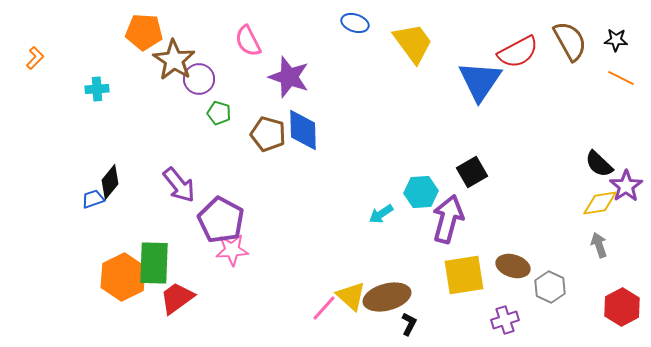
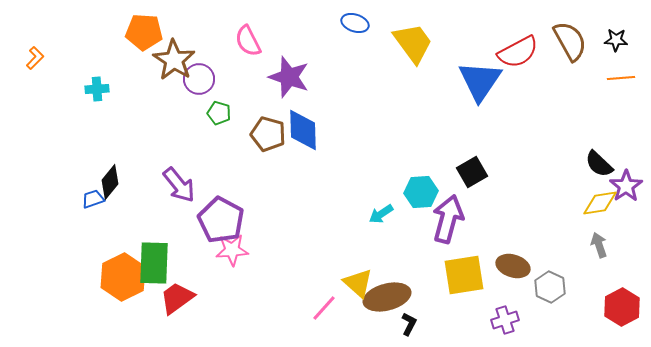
orange line at (621, 78): rotated 32 degrees counterclockwise
yellow triangle at (351, 296): moved 7 px right, 13 px up
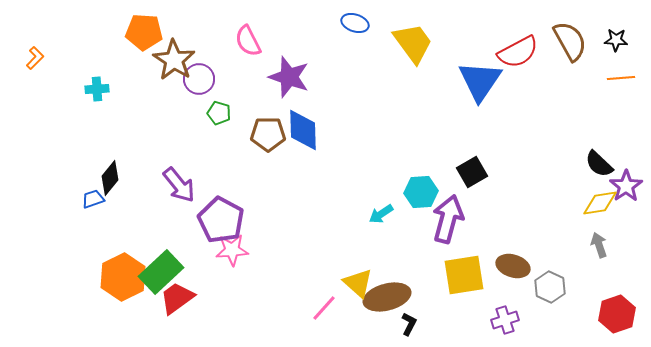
brown pentagon at (268, 134): rotated 16 degrees counterclockwise
black diamond at (110, 182): moved 4 px up
green rectangle at (154, 263): moved 7 px right, 9 px down; rotated 45 degrees clockwise
red hexagon at (622, 307): moved 5 px left, 7 px down; rotated 9 degrees clockwise
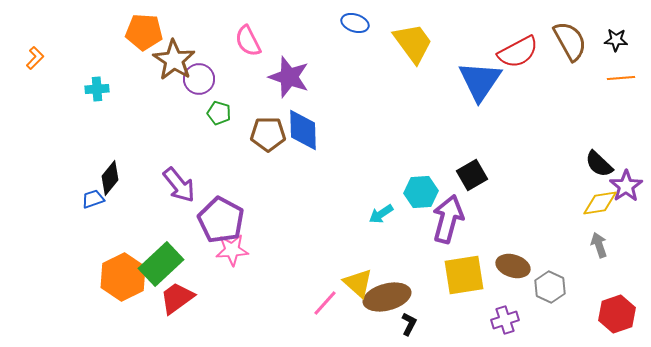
black square at (472, 172): moved 3 px down
green rectangle at (161, 272): moved 8 px up
pink line at (324, 308): moved 1 px right, 5 px up
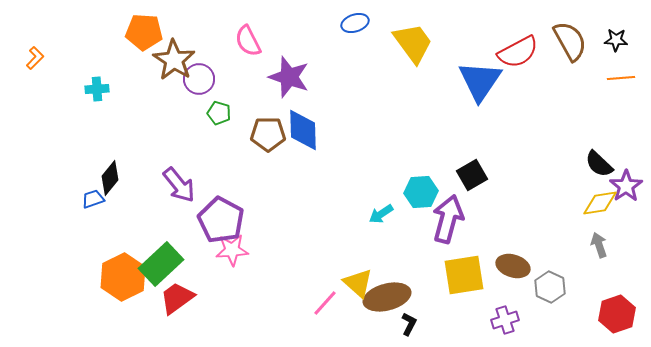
blue ellipse at (355, 23): rotated 36 degrees counterclockwise
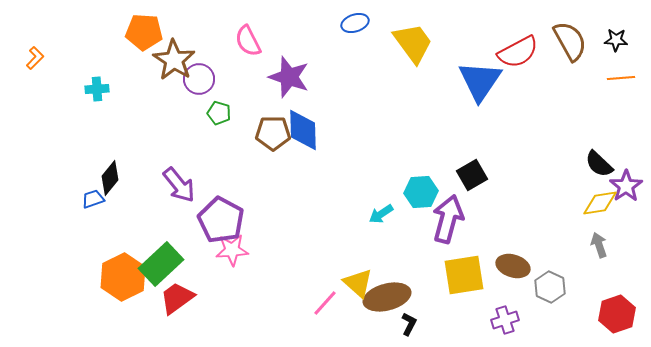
brown pentagon at (268, 134): moved 5 px right, 1 px up
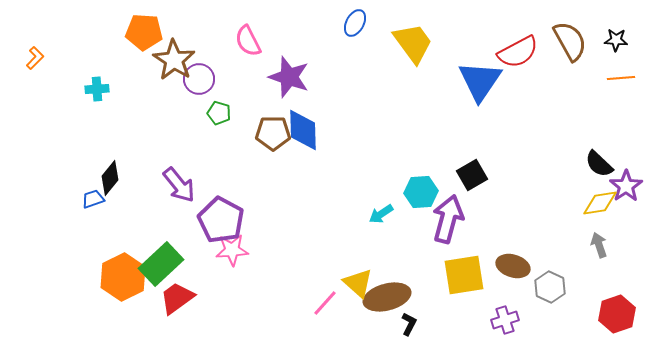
blue ellipse at (355, 23): rotated 44 degrees counterclockwise
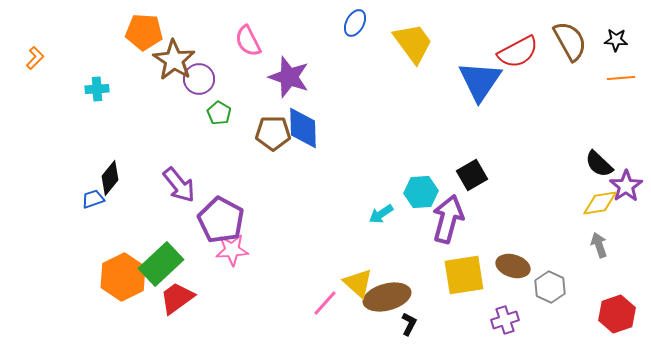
green pentagon at (219, 113): rotated 15 degrees clockwise
blue diamond at (303, 130): moved 2 px up
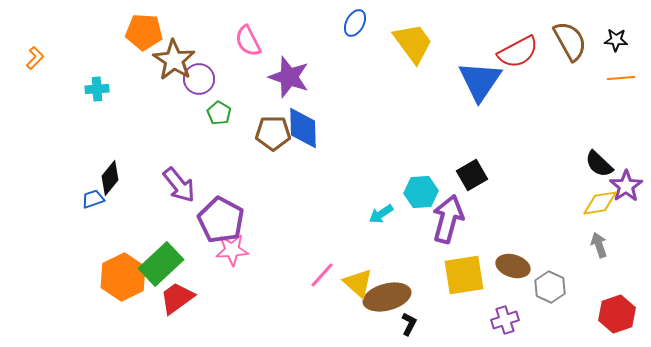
pink line at (325, 303): moved 3 px left, 28 px up
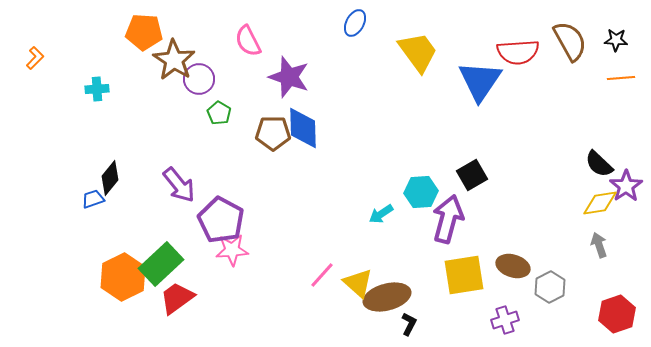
yellow trapezoid at (413, 43): moved 5 px right, 9 px down
red semicircle at (518, 52): rotated 24 degrees clockwise
gray hexagon at (550, 287): rotated 8 degrees clockwise
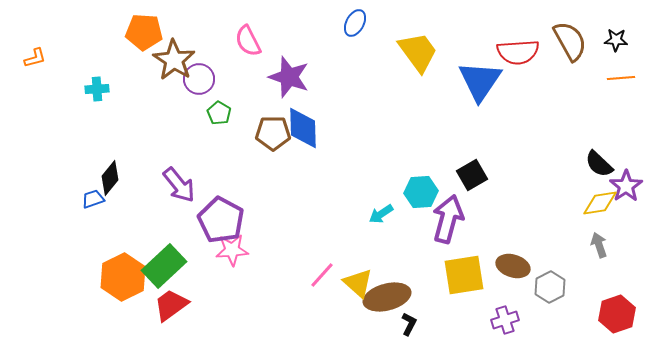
orange L-shape at (35, 58): rotated 30 degrees clockwise
green rectangle at (161, 264): moved 3 px right, 2 px down
red trapezoid at (177, 298): moved 6 px left, 7 px down
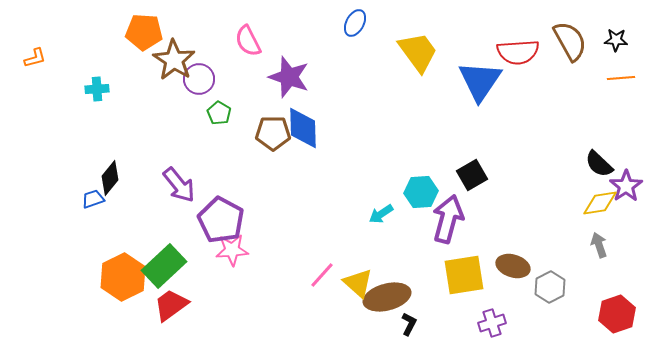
purple cross at (505, 320): moved 13 px left, 3 px down
